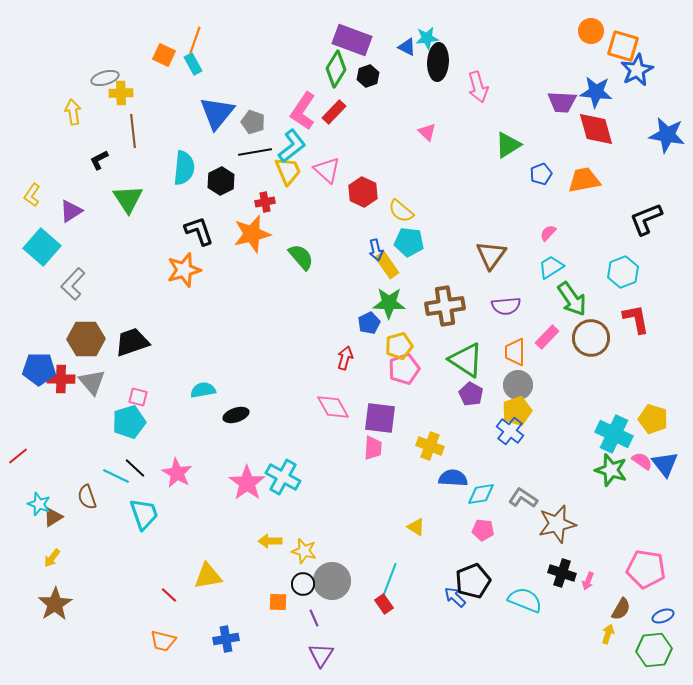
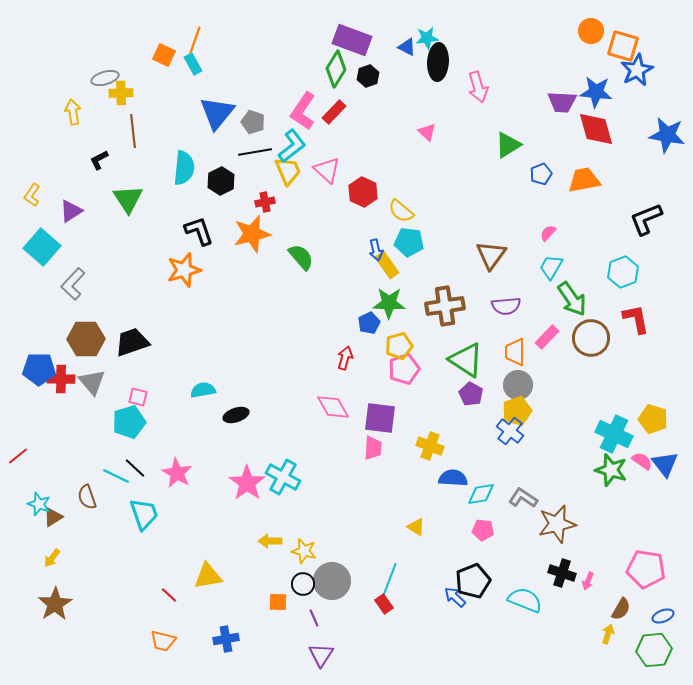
cyan trapezoid at (551, 267): rotated 28 degrees counterclockwise
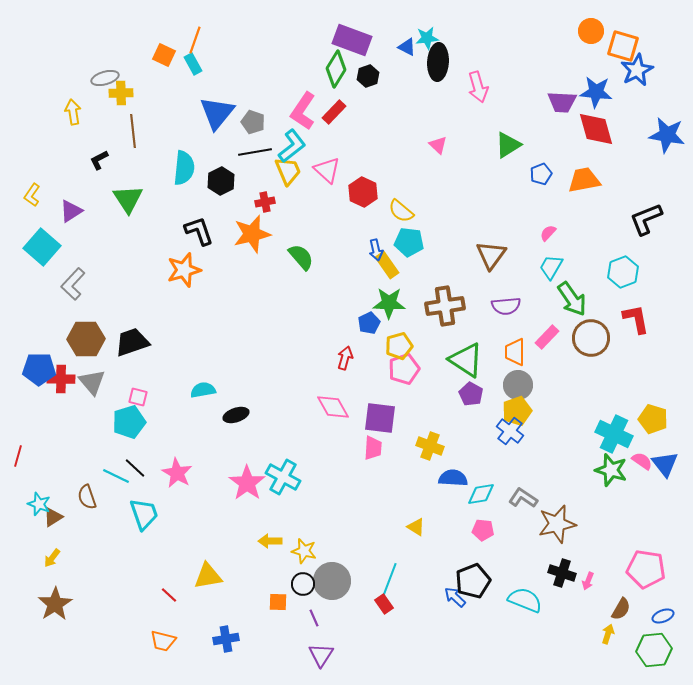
pink triangle at (427, 132): moved 11 px right, 13 px down
red line at (18, 456): rotated 35 degrees counterclockwise
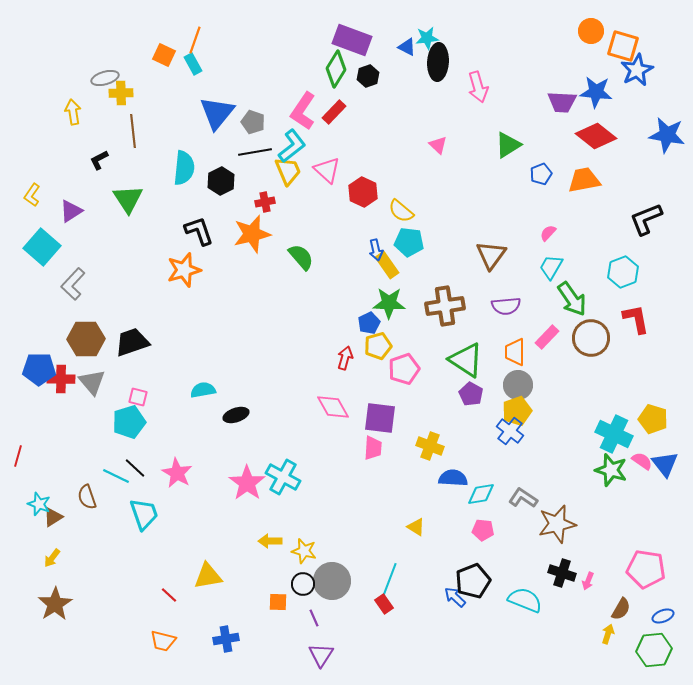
red diamond at (596, 129): moved 7 px down; rotated 36 degrees counterclockwise
yellow pentagon at (399, 346): moved 21 px left
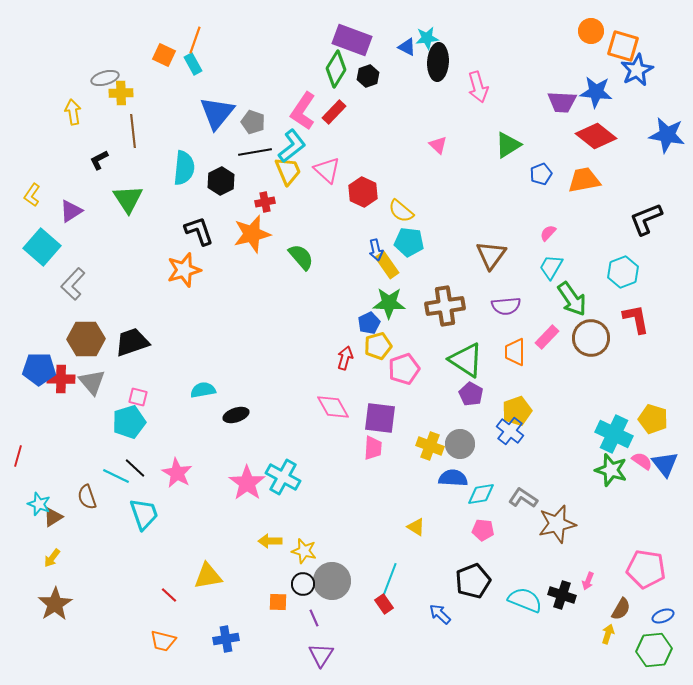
gray circle at (518, 385): moved 58 px left, 59 px down
black cross at (562, 573): moved 22 px down
blue arrow at (455, 597): moved 15 px left, 17 px down
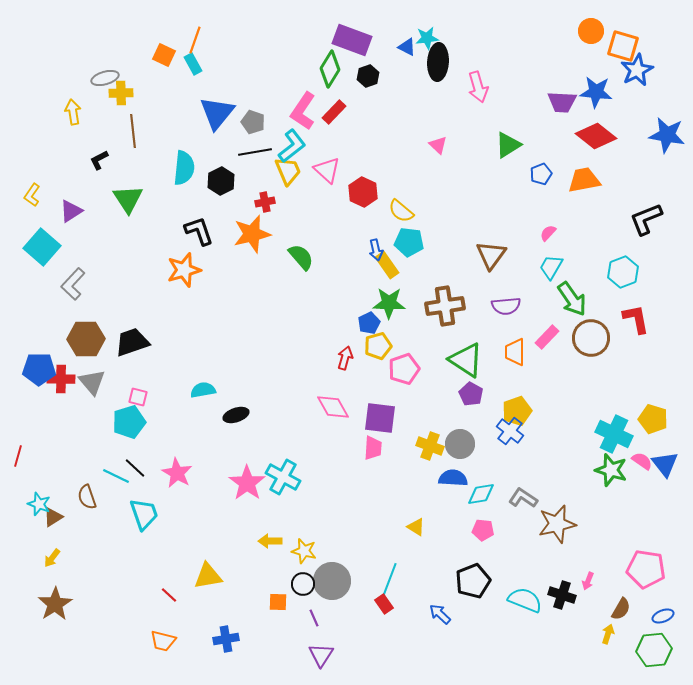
green diamond at (336, 69): moved 6 px left
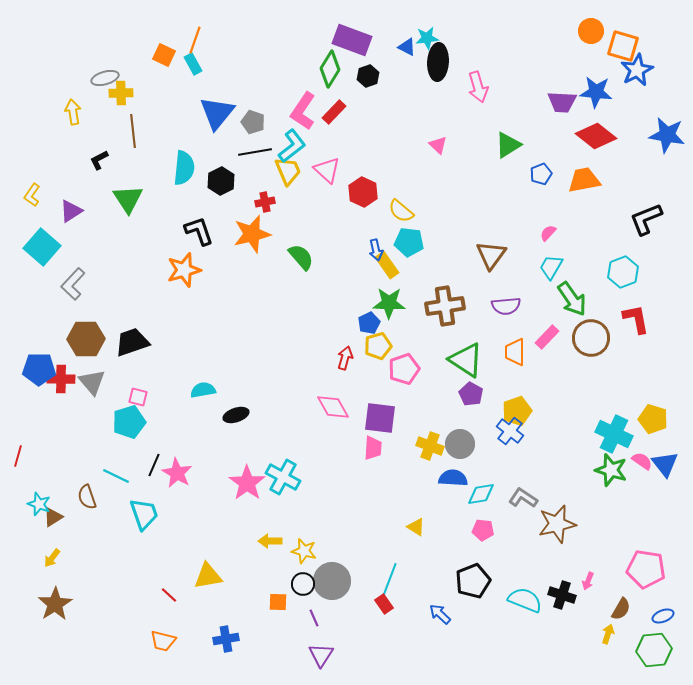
black line at (135, 468): moved 19 px right, 3 px up; rotated 70 degrees clockwise
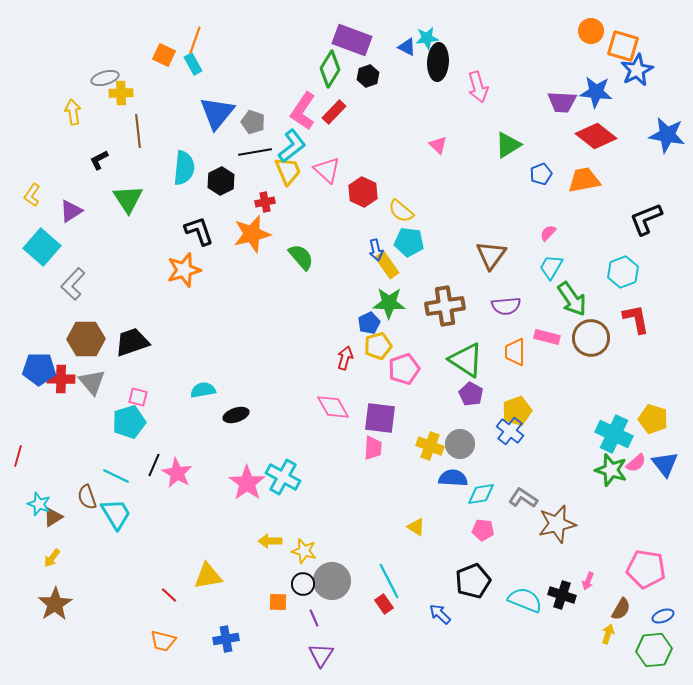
brown line at (133, 131): moved 5 px right
pink rectangle at (547, 337): rotated 60 degrees clockwise
pink semicircle at (642, 461): moved 6 px left, 2 px down; rotated 105 degrees clockwise
cyan trapezoid at (144, 514): moved 28 px left; rotated 12 degrees counterclockwise
cyan line at (389, 581): rotated 48 degrees counterclockwise
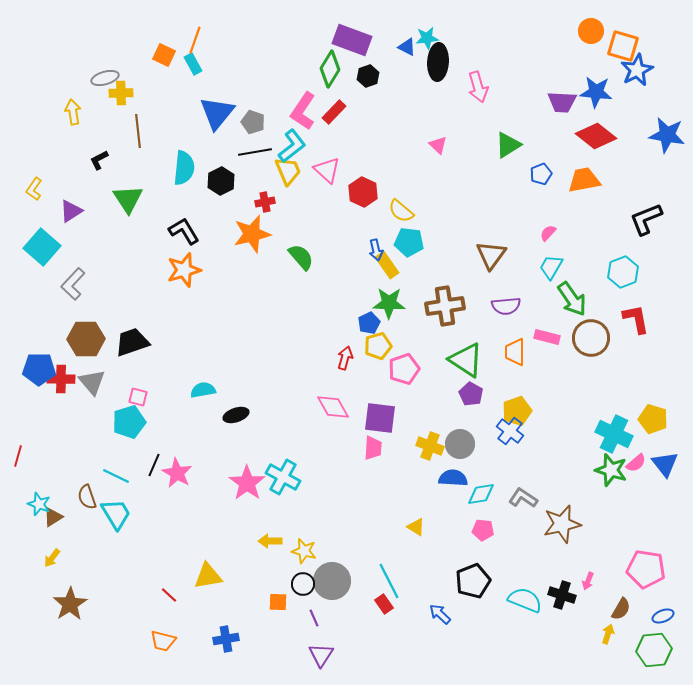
yellow L-shape at (32, 195): moved 2 px right, 6 px up
black L-shape at (199, 231): moved 15 px left; rotated 12 degrees counterclockwise
brown star at (557, 524): moved 5 px right
brown star at (55, 604): moved 15 px right
